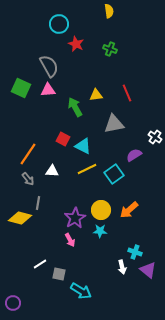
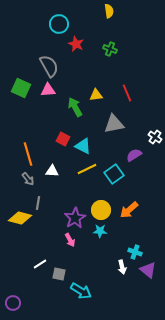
orange line: rotated 50 degrees counterclockwise
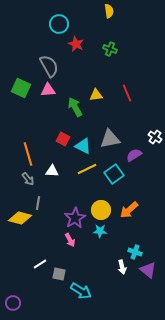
gray triangle: moved 4 px left, 15 px down
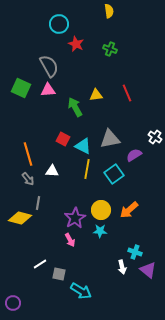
yellow line: rotated 54 degrees counterclockwise
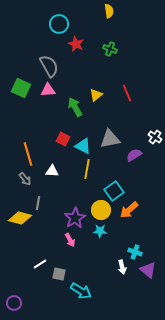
yellow triangle: rotated 32 degrees counterclockwise
cyan square: moved 17 px down
gray arrow: moved 3 px left
purple circle: moved 1 px right
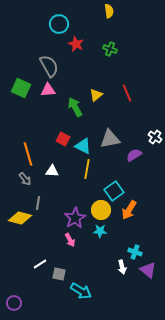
orange arrow: rotated 18 degrees counterclockwise
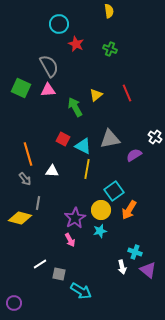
cyan star: rotated 16 degrees counterclockwise
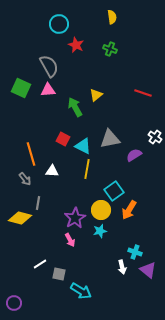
yellow semicircle: moved 3 px right, 6 px down
red star: moved 1 px down
red line: moved 16 px right; rotated 48 degrees counterclockwise
orange line: moved 3 px right
